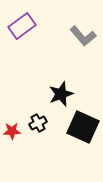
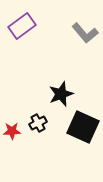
gray L-shape: moved 2 px right, 3 px up
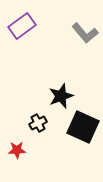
black star: moved 2 px down
red star: moved 5 px right, 19 px down
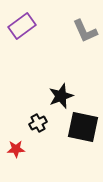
gray L-shape: moved 2 px up; rotated 16 degrees clockwise
black square: rotated 12 degrees counterclockwise
red star: moved 1 px left, 1 px up
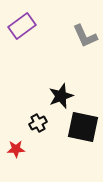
gray L-shape: moved 5 px down
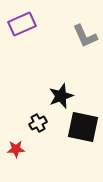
purple rectangle: moved 2 px up; rotated 12 degrees clockwise
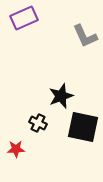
purple rectangle: moved 2 px right, 6 px up
black cross: rotated 36 degrees counterclockwise
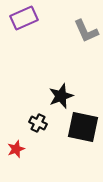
gray L-shape: moved 1 px right, 5 px up
red star: rotated 18 degrees counterclockwise
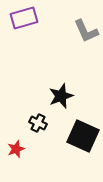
purple rectangle: rotated 8 degrees clockwise
black square: moved 9 px down; rotated 12 degrees clockwise
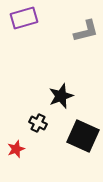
gray L-shape: rotated 80 degrees counterclockwise
